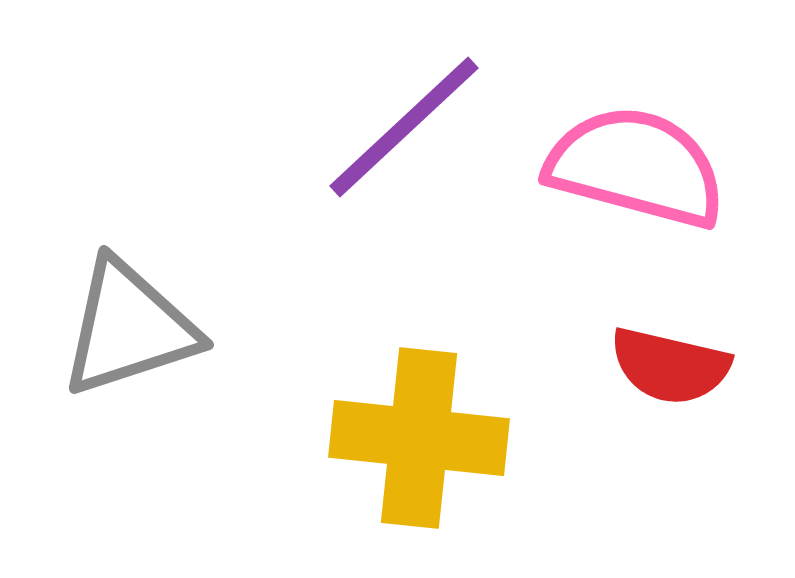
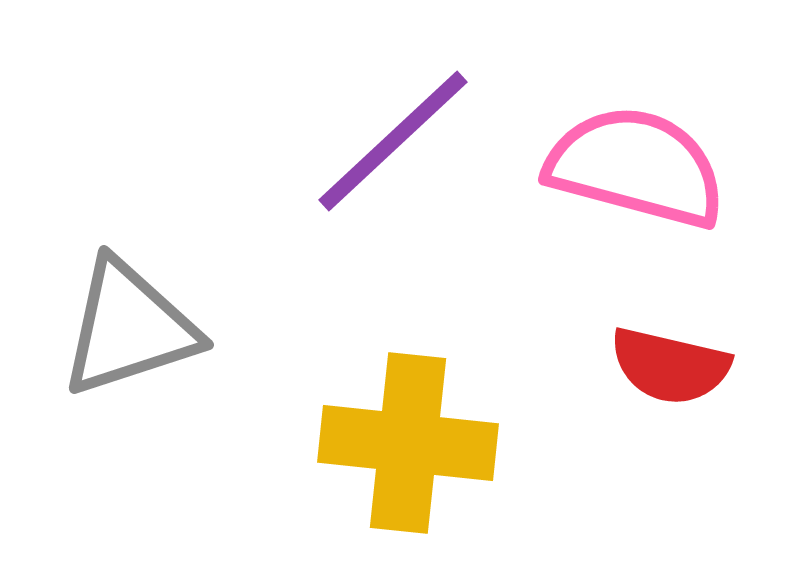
purple line: moved 11 px left, 14 px down
yellow cross: moved 11 px left, 5 px down
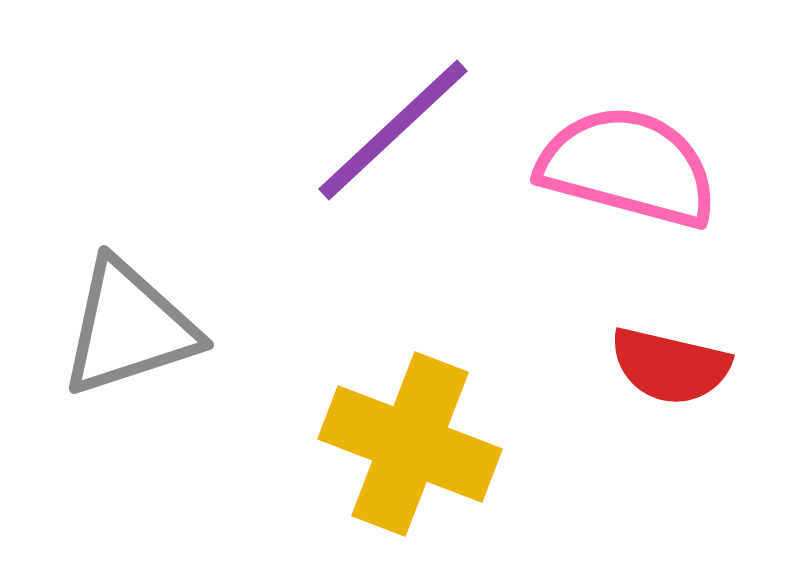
purple line: moved 11 px up
pink semicircle: moved 8 px left
yellow cross: moved 2 px right, 1 px down; rotated 15 degrees clockwise
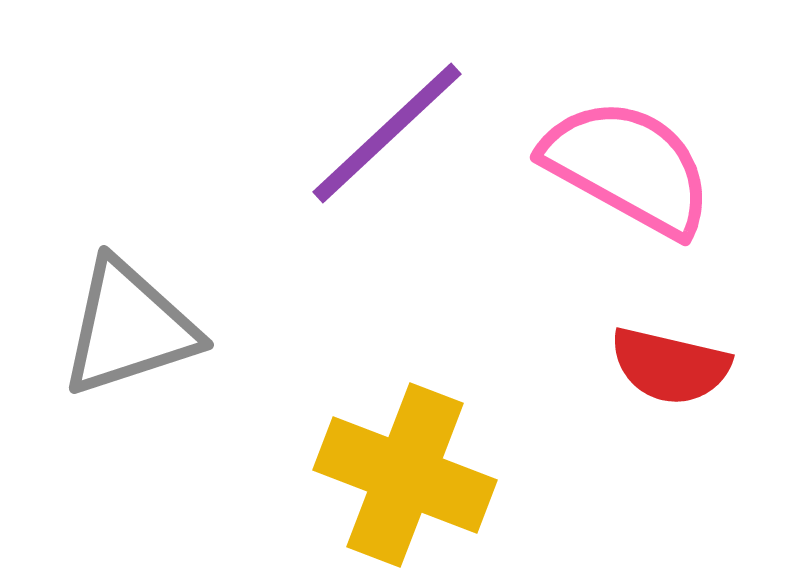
purple line: moved 6 px left, 3 px down
pink semicircle: rotated 14 degrees clockwise
yellow cross: moved 5 px left, 31 px down
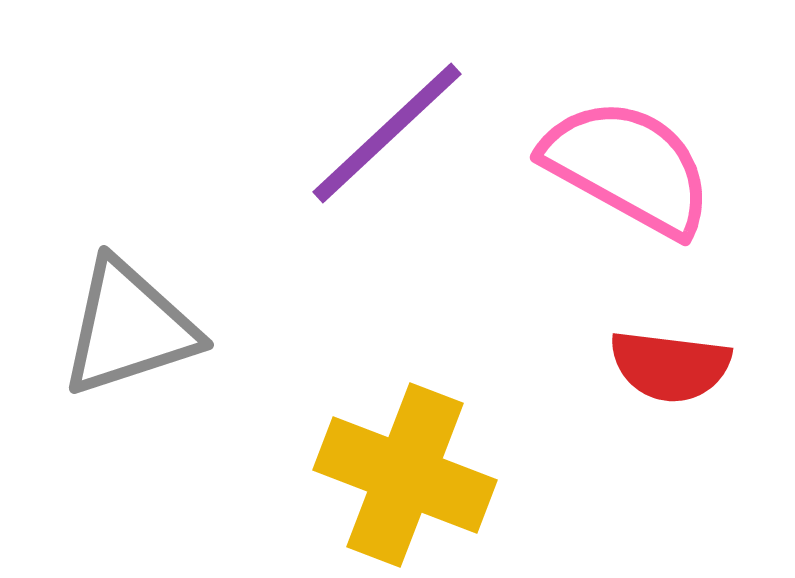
red semicircle: rotated 6 degrees counterclockwise
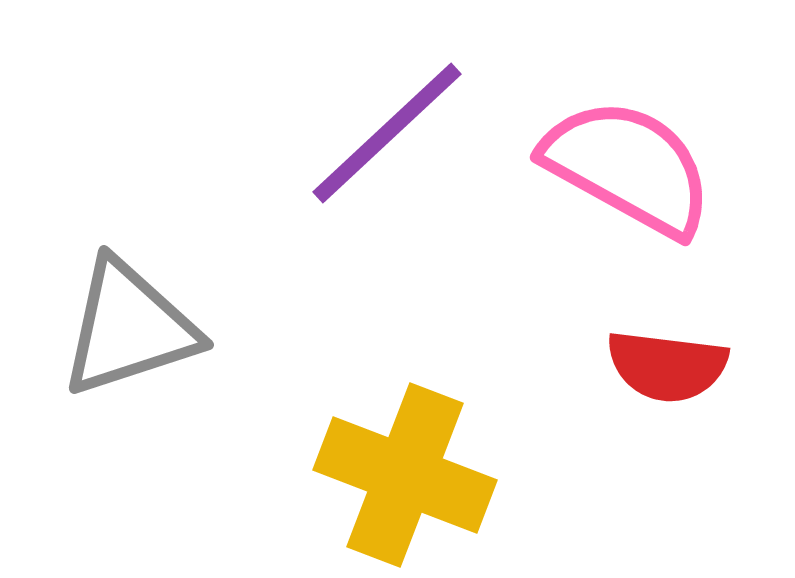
red semicircle: moved 3 px left
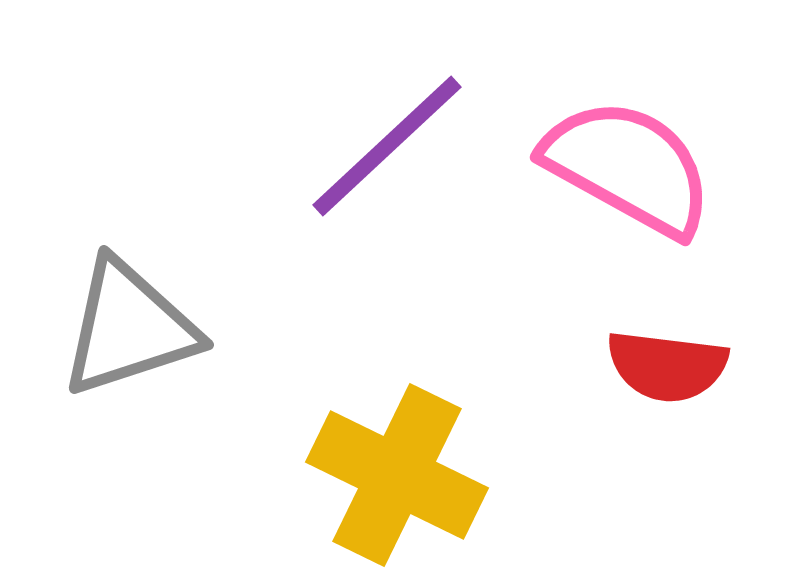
purple line: moved 13 px down
yellow cross: moved 8 px left; rotated 5 degrees clockwise
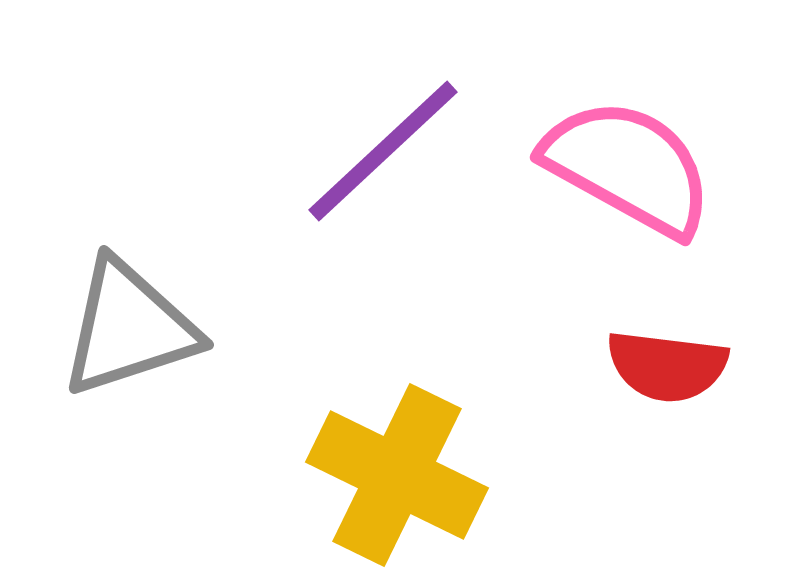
purple line: moved 4 px left, 5 px down
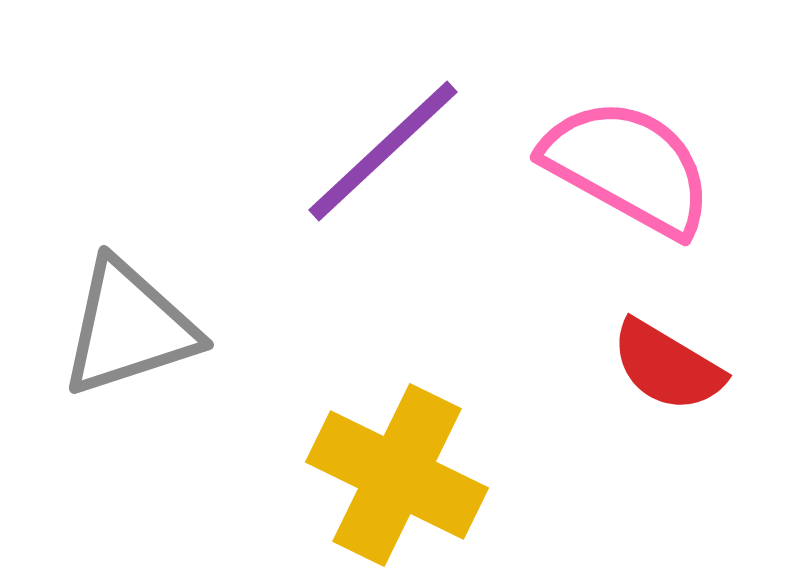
red semicircle: rotated 24 degrees clockwise
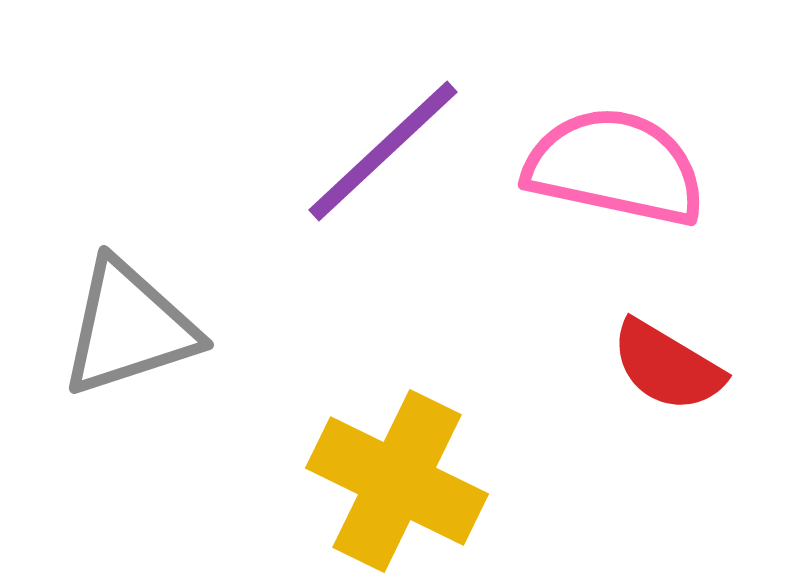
pink semicircle: moved 13 px left; rotated 17 degrees counterclockwise
yellow cross: moved 6 px down
